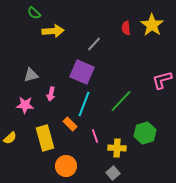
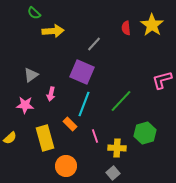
gray triangle: rotated 21 degrees counterclockwise
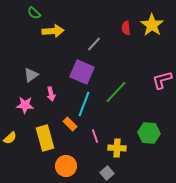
pink arrow: rotated 24 degrees counterclockwise
green line: moved 5 px left, 9 px up
green hexagon: moved 4 px right; rotated 20 degrees clockwise
gray square: moved 6 px left
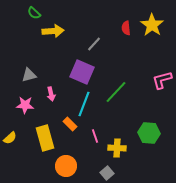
gray triangle: moved 2 px left; rotated 21 degrees clockwise
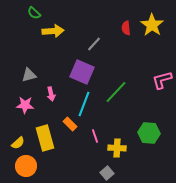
yellow semicircle: moved 8 px right, 5 px down
orange circle: moved 40 px left
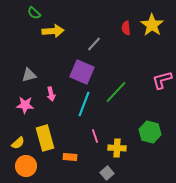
orange rectangle: moved 33 px down; rotated 40 degrees counterclockwise
green hexagon: moved 1 px right, 1 px up; rotated 10 degrees clockwise
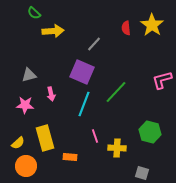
gray square: moved 35 px right; rotated 32 degrees counterclockwise
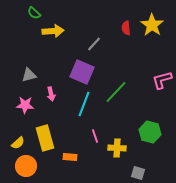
gray square: moved 4 px left
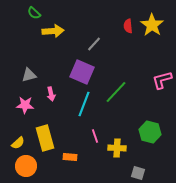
red semicircle: moved 2 px right, 2 px up
